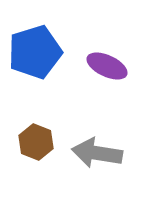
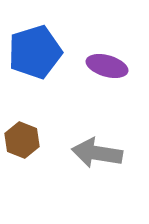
purple ellipse: rotated 9 degrees counterclockwise
brown hexagon: moved 14 px left, 2 px up
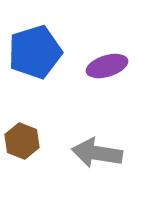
purple ellipse: rotated 33 degrees counterclockwise
brown hexagon: moved 1 px down
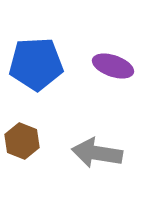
blue pentagon: moved 1 px right, 12 px down; rotated 14 degrees clockwise
purple ellipse: moved 6 px right; rotated 36 degrees clockwise
